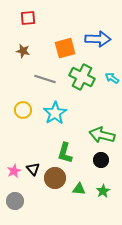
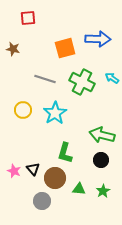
brown star: moved 10 px left, 2 px up
green cross: moved 5 px down
pink star: rotated 24 degrees counterclockwise
gray circle: moved 27 px right
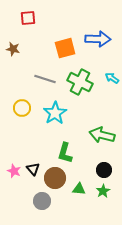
green cross: moved 2 px left
yellow circle: moved 1 px left, 2 px up
black circle: moved 3 px right, 10 px down
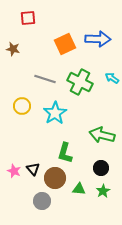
orange square: moved 4 px up; rotated 10 degrees counterclockwise
yellow circle: moved 2 px up
black circle: moved 3 px left, 2 px up
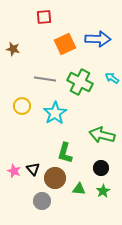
red square: moved 16 px right, 1 px up
gray line: rotated 10 degrees counterclockwise
